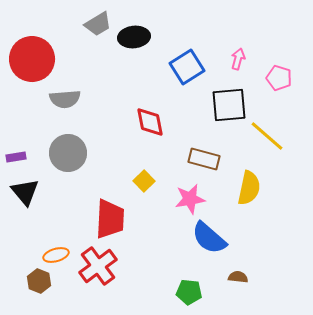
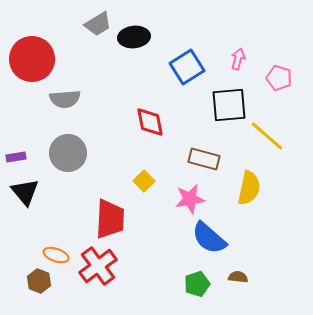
orange ellipse: rotated 35 degrees clockwise
green pentagon: moved 8 px right, 8 px up; rotated 25 degrees counterclockwise
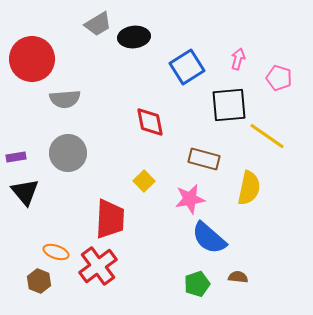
yellow line: rotated 6 degrees counterclockwise
orange ellipse: moved 3 px up
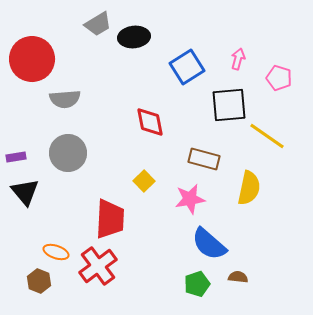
blue semicircle: moved 6 px down
